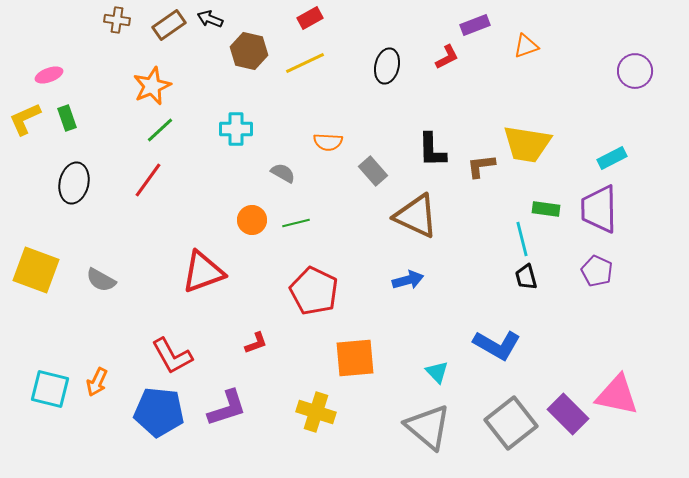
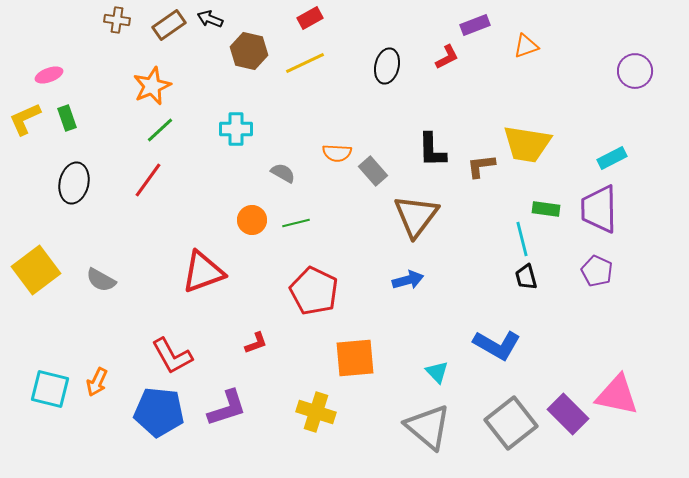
orange semicircle at (328, 142): moved 9 px right, 11 px down
brown triangle at (416, 216): rotated 42 degrees clockwise
yellow square at (36, 270): rotated 33 degrees clockwise
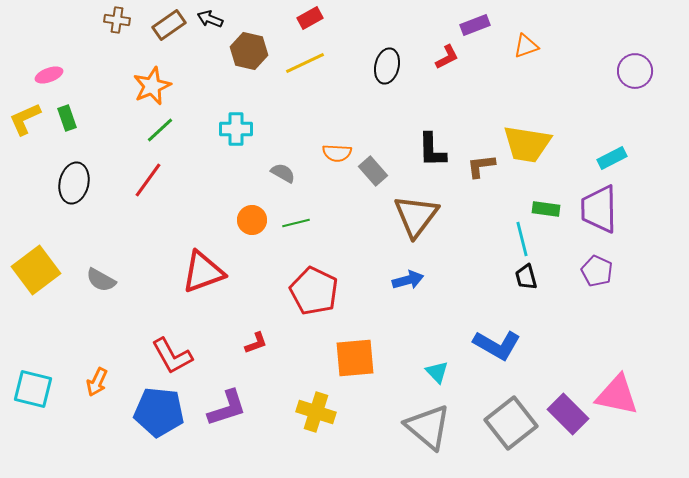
cyan square at (50, 389): moved 17 px left
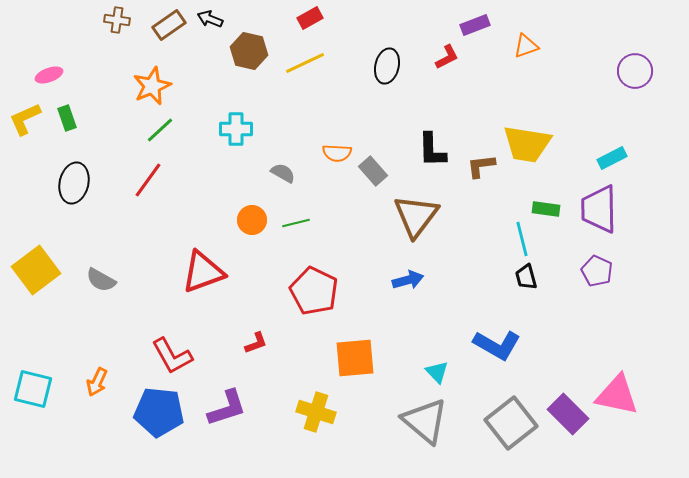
gray triangle at (428, 427): moved 3 px left, 6 px up
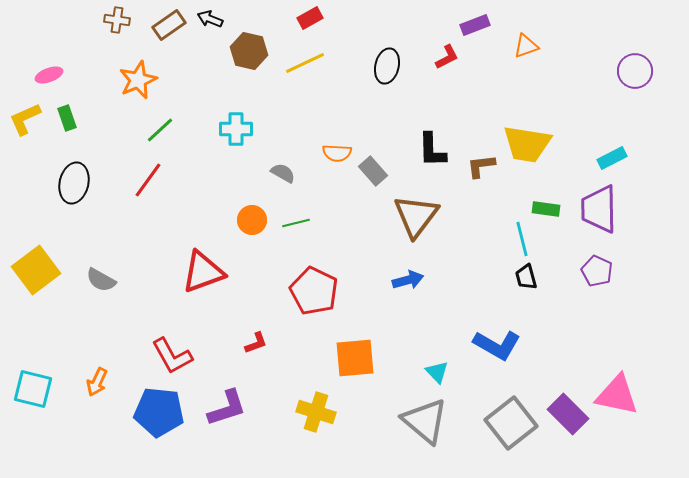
orange star at (152, 86): moved 14 px left, 6 px up
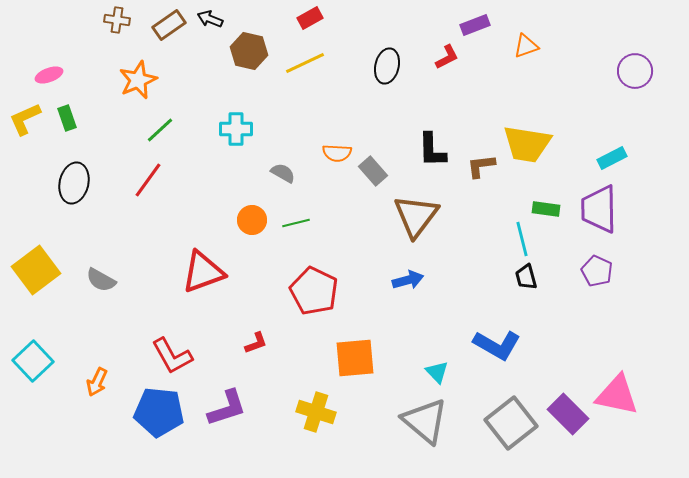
cyan square at (33, 389): moved 28 px up; rotated 33 degrees clockwise
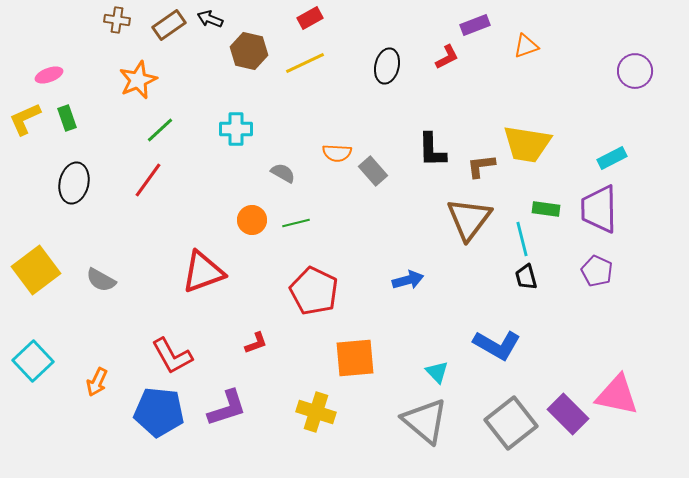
brown triangle at (416, 216): moved 53 px right, 3 px down
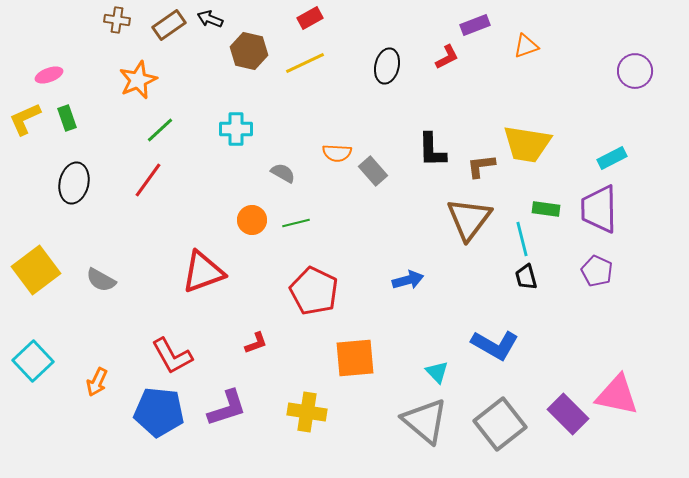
blue L-shape at (497, 345): moved 2 px left
yellow cross at (316, 412): moved 9 px left; rotated 9 degrees counterclockwise
gray square at (511, 423): moved 11 px left, 1 px down
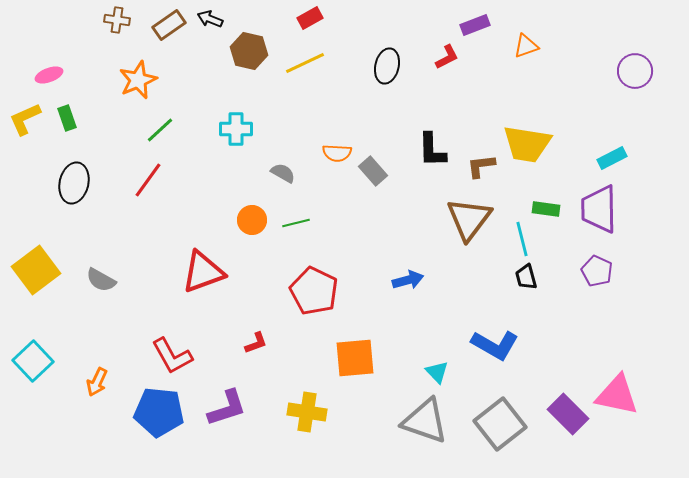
gray triangle at (425, 421): rotated 21 degrees counterclockwise
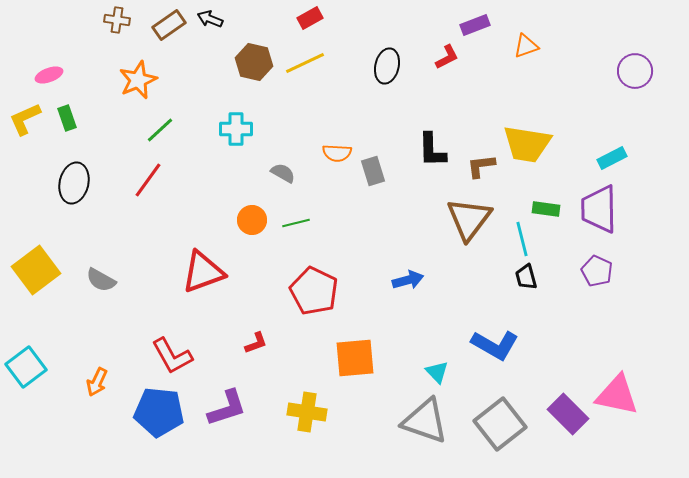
brown hexagon at (249, 51): moved 5 px right, 11 px down
gray rectangle at (373, 171): rotated 24 degrees clockwise
cyan square at (33, 361): moved 7 px left, 6 px down; rotated 6 degrees clockwise
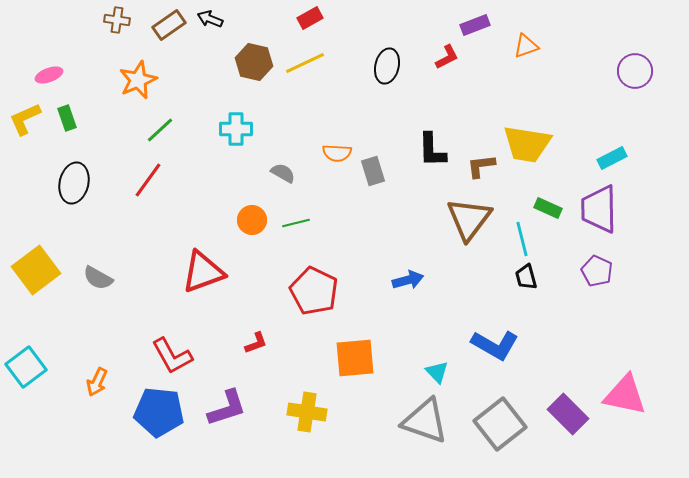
green rectangle at (546, 209): moved 2 px right, 1 px up; rotated 16 degrees clockwise
gray semicircle at (101, 280): moved 3 px left, 2 px up
pink triangle at (617, 395): moved 8 px right
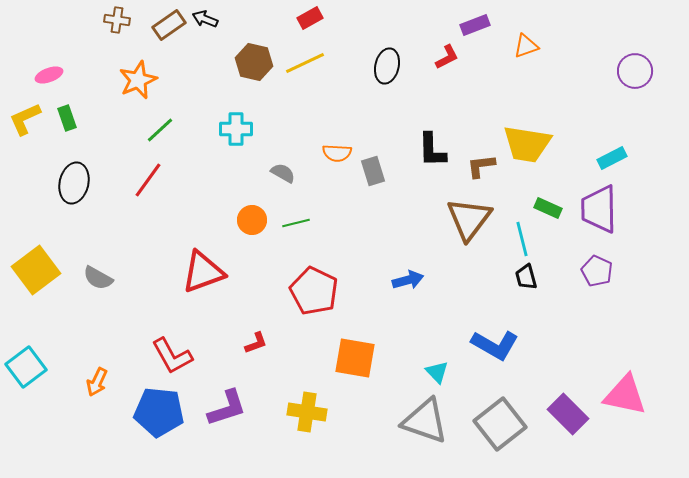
black arrow at (210, 19): moved 5 px left
orange square at (355, 358): rotated 15 degrees clockwise
